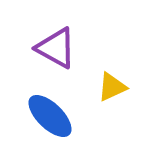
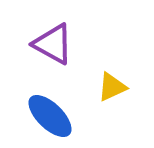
purple triangle: moved 3 px left, 4 px up
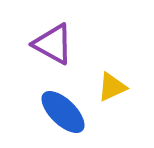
blue ellipse: moved 13 px right, 4 px up
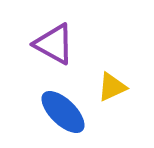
purple triangle: moved 1 px right
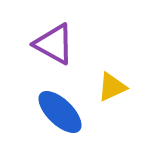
blue ellipse: moved 3 px left
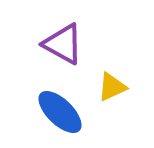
purple triangle: moved 9 px right
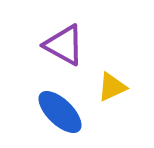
purple triangle: moved 1 px right, 1 px down
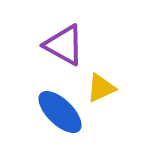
yellow triangle: moved 11 px left, 1 px down
